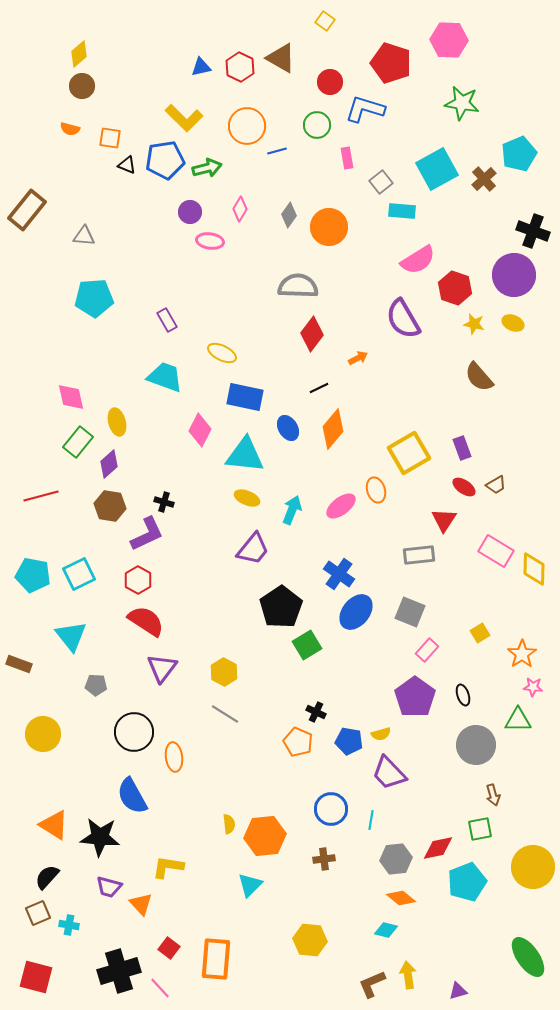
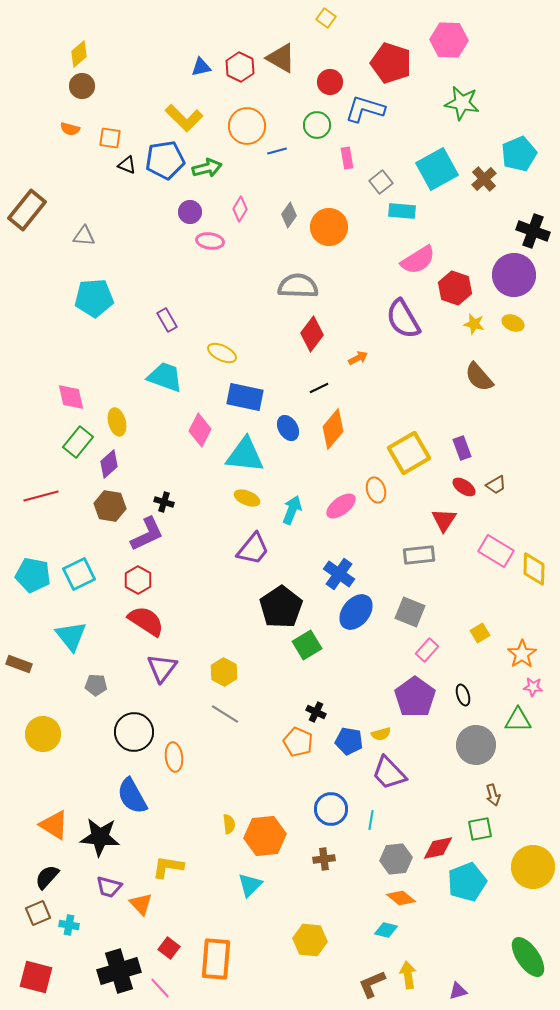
yellow square at (325, 21): moved 1 px right, 3 px up
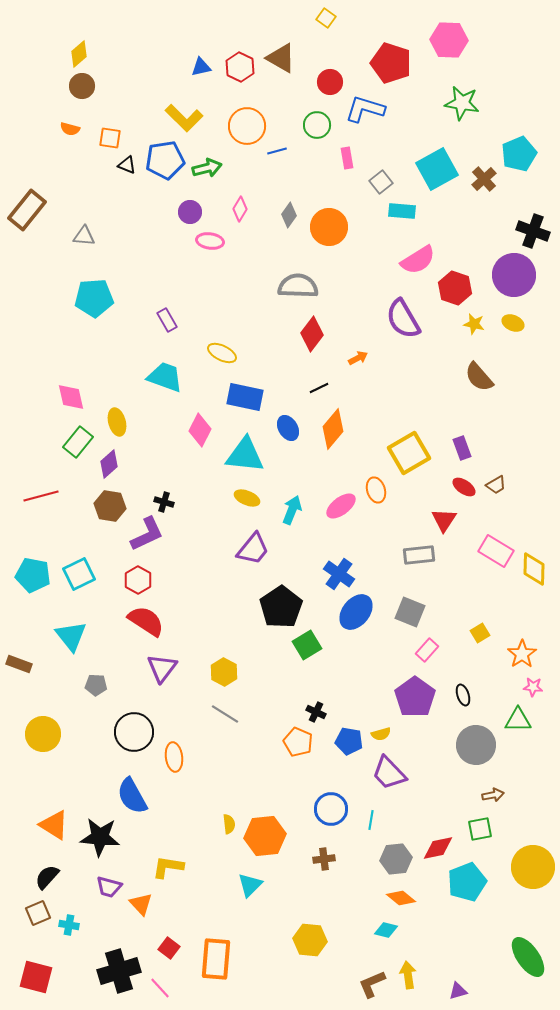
brown arrow at (493, 795): rotated 85 degrees counterclockwise
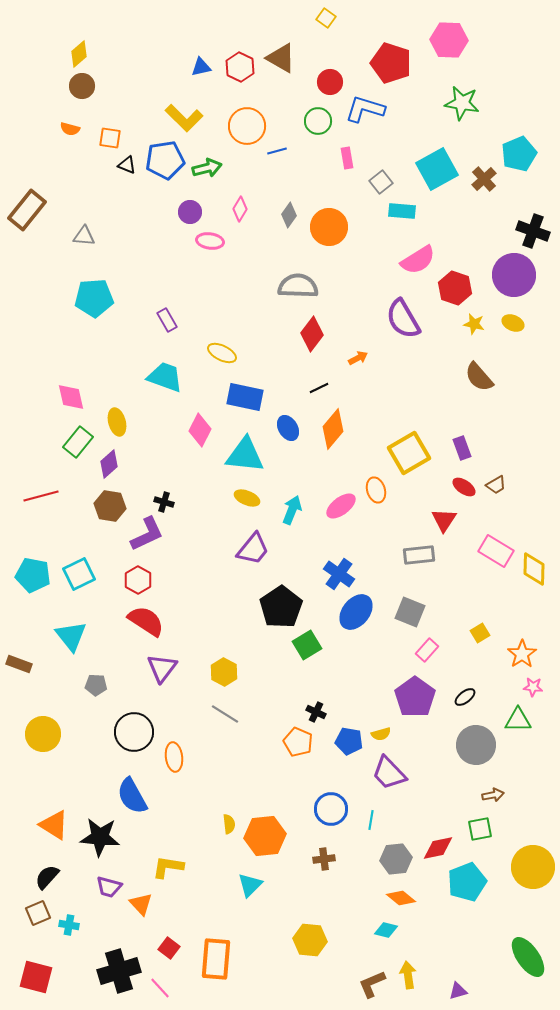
green circle at (317, 125): moved 1 px right, 4 px up
black ellipse at (463, 695): moved 2 px right, 2 px down; rotated 70 degrees clockwise
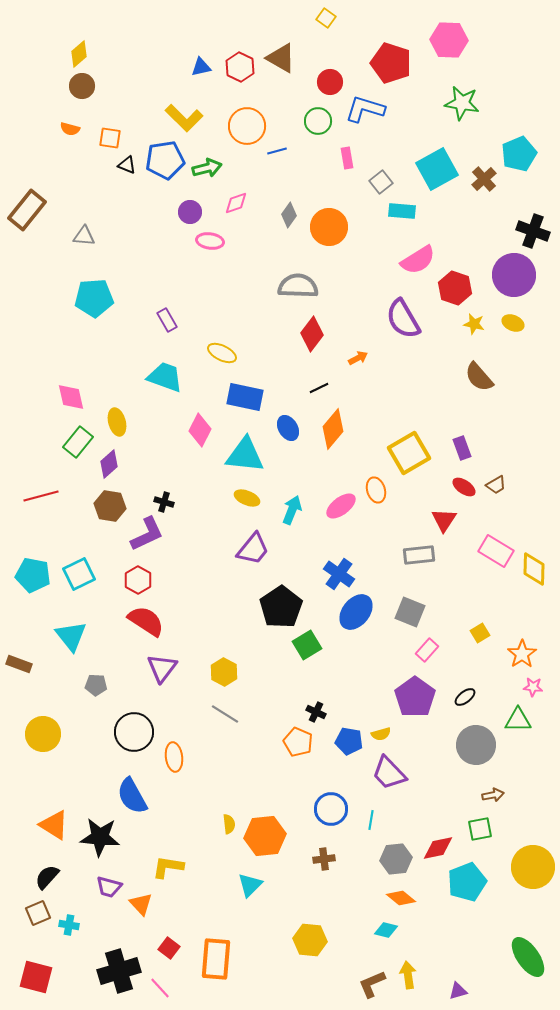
pink diamond at (240, 209): moved 4 px left, 6 px up; rotated 40 degrees clockwise
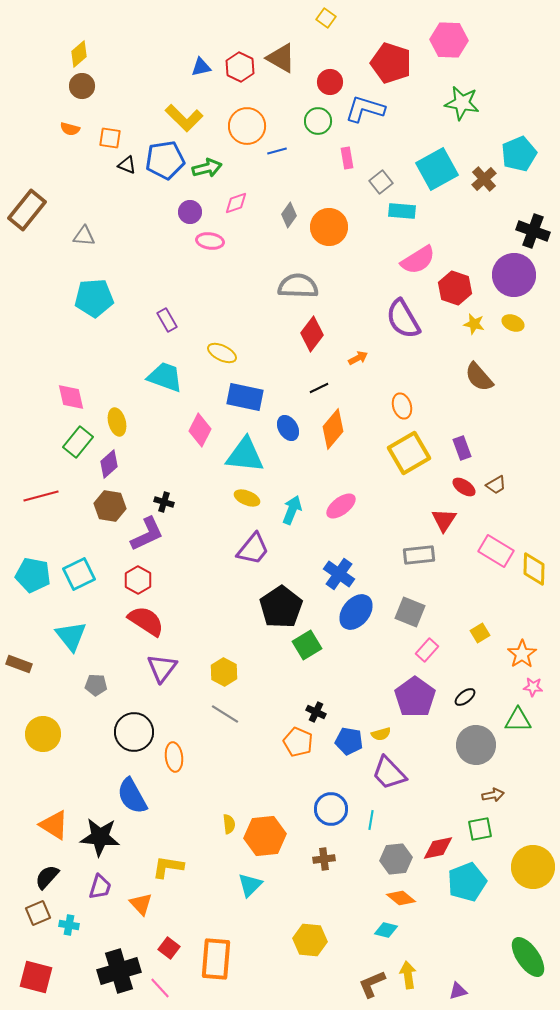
orange ellipse at (376, 490): moved 26 px right, 84 px up
purple trapezoid at (109, 887): moved 9 px left; rotated 88 degrees counterclockwise
